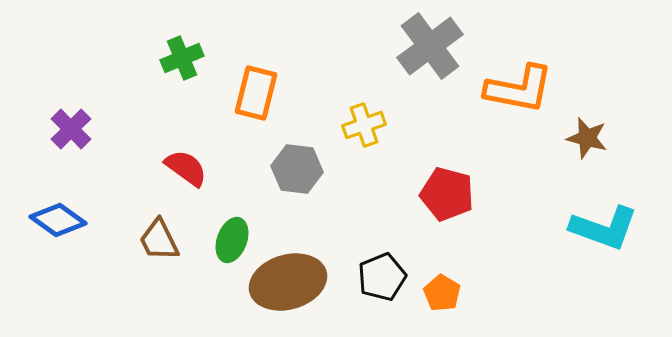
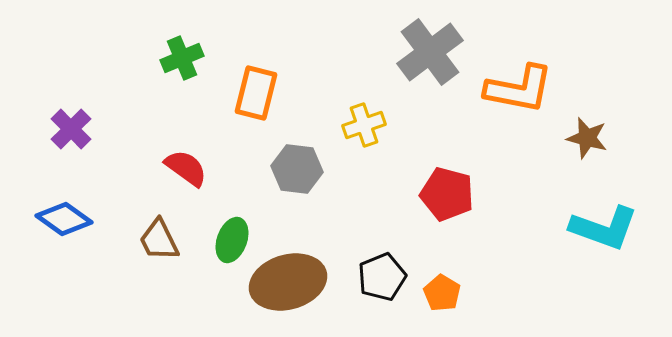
gray cross: moved 6 px down
blue diamond: moved 6 px right, 1 px up
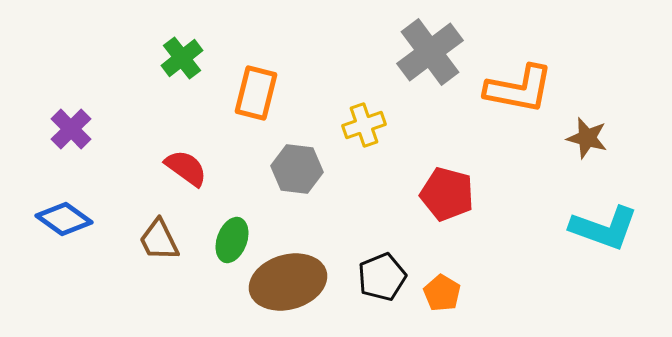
green cross: rotated 15 degrees counterclockwise
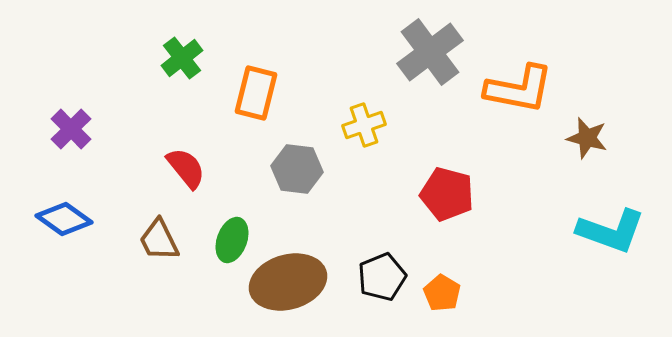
red semicircle: rotated 15 degrees clockwise
cyan L-shape: moved 7 px right, 3 px down
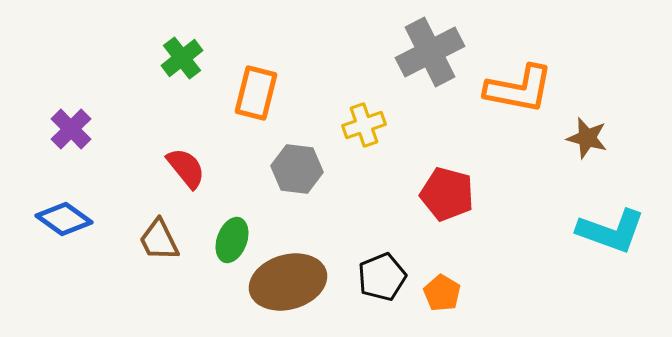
gray cross: rotated 10 degrees clockwise
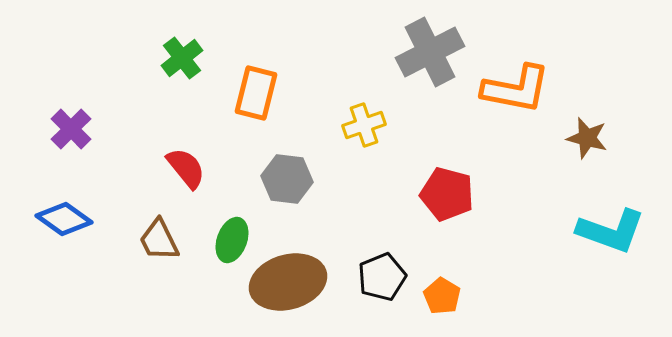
orange L-shape: moved 3 px left
gray hexagon: moved 10 px left, 10 px down
orange pentagon: moved 3 px down
